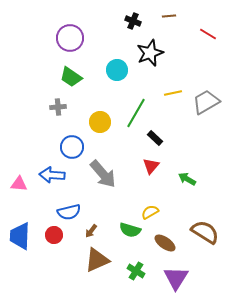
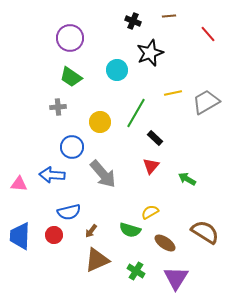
red line: rotated 18 degrees clockwise
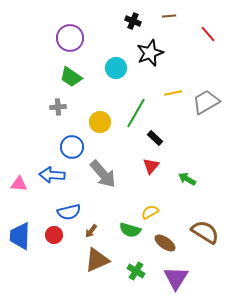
cyan circle: moved 1 px left, 2 px up
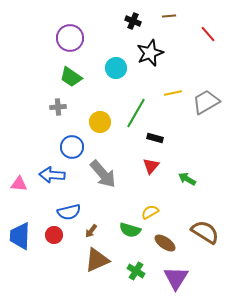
black rectangle: rotated 28 degrees counterclockwise
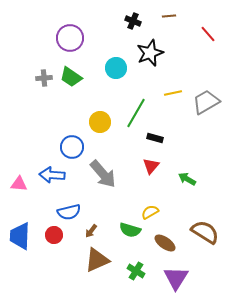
gray cross: moved 14 px left, 29 px up
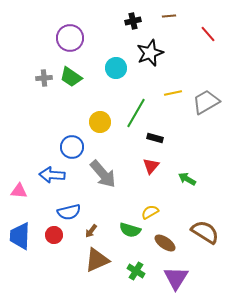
black cross: rotated 35 degrees counterclockwise
pink triangle: moved 7 px down
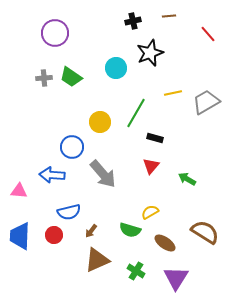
purple circle: moved 15 px left, 5 px up
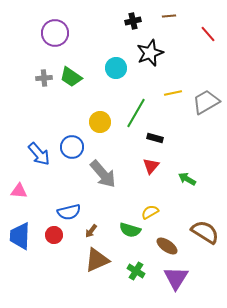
blue arrow: moved 13 px left, 21 px up; rotated 135 degrees counterclockwise
brown ellipse: moved 2 px right, 3 px down
